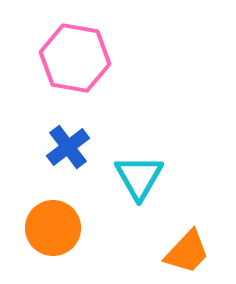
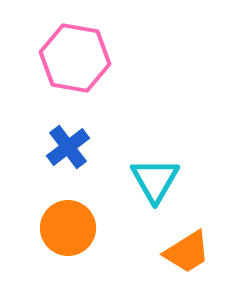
cyan triangle: moved 16 px right, 3 px down
orange circle: moved 15 px right
orange trapezoid: rotated 15 degrees clockwise
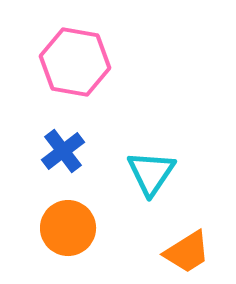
pink hexagon: moved 4 px down
blue cross: moved 5 px left, 4 px down
cyan triangle: moved 4 px left, 7 px up; rotated 4 degrees clockwise
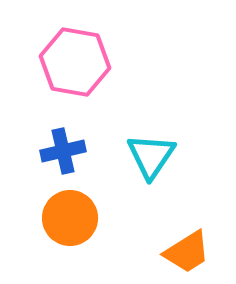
blue cross: rotated 24 degrees clockwise
cyan triangle: moved 17 px up
orange circle: moved 2 px right, 10 px up
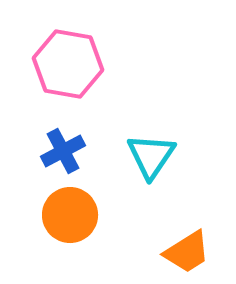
pink hexagon: moved 7 px left, 2 px down
blue cross: rotated 15 degrees counterclockwise
orange circle: moved 3 px up
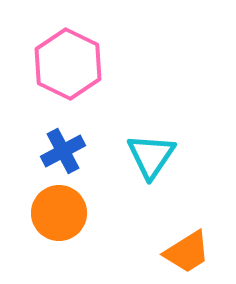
pink hexagon: rotated 16 degrees clockwise
orange circle: moved 11 px left, 2 px up
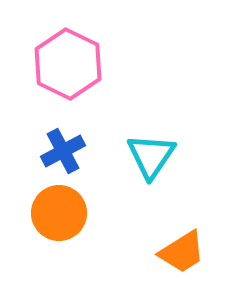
orange trapezoid: moved 5 px left
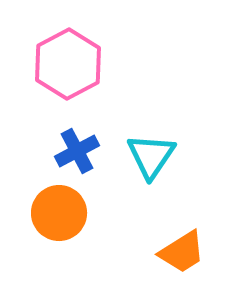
pink hexagon: rotated 6 degrees clockwise
blue cross: moved 14 px right
